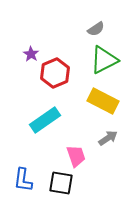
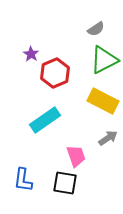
black square: moved 4 px right
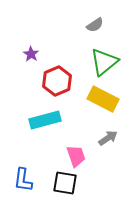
gray semicircle: moved 1 px left, 4 px up
green triangle: moved 2 px down; rotated 12 degrees counterclockwise
red hexagon: moved 2 px right, 8 px down
yellow rectangle: moved 2 px up
cyan rectangle: rotated 20 degrees clockwise
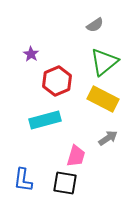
pink trapezoid: rotated 35 degrees clockwise
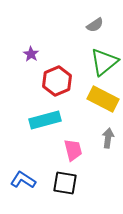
gray arrow: rotated 48 degrees counterclockwise
pink trapezoid: moved 3 px left, 6 px up; rotated 30 degrees counterclockwise
blue L-shape: rotated 115 degrees clockwise
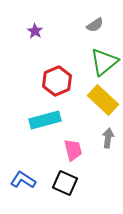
purple star: moved 4 px right, 23 px up
yellow rectangle: moved 1 px down; rotated 16 degrees clockwise
black square: rotated 15 degrees clockwise
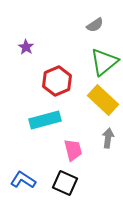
purple star: moved 9 px left, 16 px down
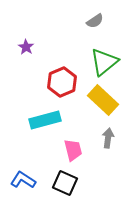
gray semicircle: moved 4 px up
red hexagon: moved 5 px right, 1 px down
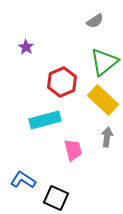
gray arrow: moved 1 px left, 1 px up
black square: moved 9 px left, 15 px down
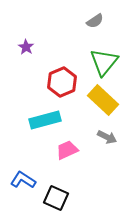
green triangle: rotated 12 degrees counterclockwise
gray arrow: rotated 108 degrees clockwise
pink trapezoid: moved 6 px left; rotated 100 degrees counterclockwise
